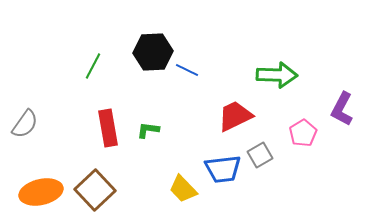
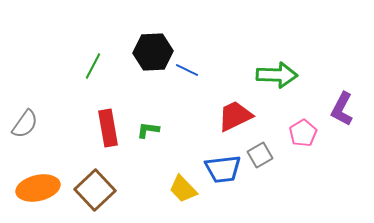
orange ellipse: moved 3 px left, 4 px up
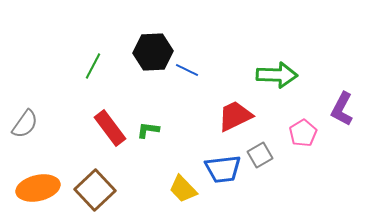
red rectangle: moved 2 px right; rotated 27 degrees counterclockwise
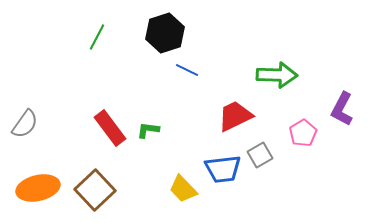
black hexagon: moved 12 px right, 19 px up; rotated 15 degrees counterclockwise
green line: moved 4 px right, 29 px up
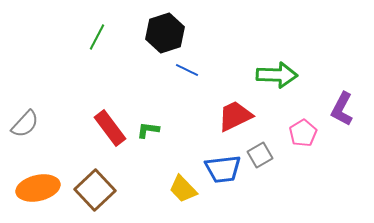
gray semicircle: rotated 8 degrees clockwise
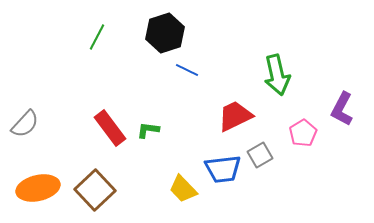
green arrow: rotated 75 degrees clockwise
